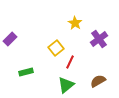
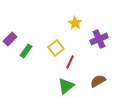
purple cross: rotated 12 degrees clockwise
green rectangle: moved 21 px up; rotated 40 degrees counterclockwise
green triangle: moved 1 px down
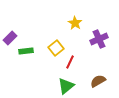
purple rectangle: moved 1 px up
green rectangle: rotated 48 degrees clockwise
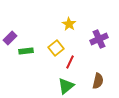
yellow star: moved 6 px left, 1 px down
brown semicircle: rotated 133 degrees clockwise
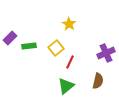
purple cross: moved 7 px right, 14 px down
green rectangle: moved 3 px right, 5 px up
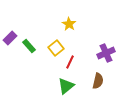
green rectangle: rotated 56 degrees clockwise
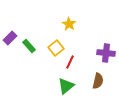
purple cross: rotated 30 degrees clockwise
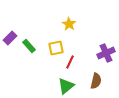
yellow square: rotated 28 degrees clockwise
purple cross: rotated 30 degrees counterclockwise
brown semicircle: moved 2 px left
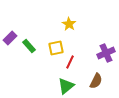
brown semicircle: rotated 14 degrees clockwise
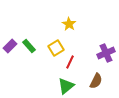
purple rectangle: moved 8 px down
yellow square: rotated 21 degrees counterclockwise
